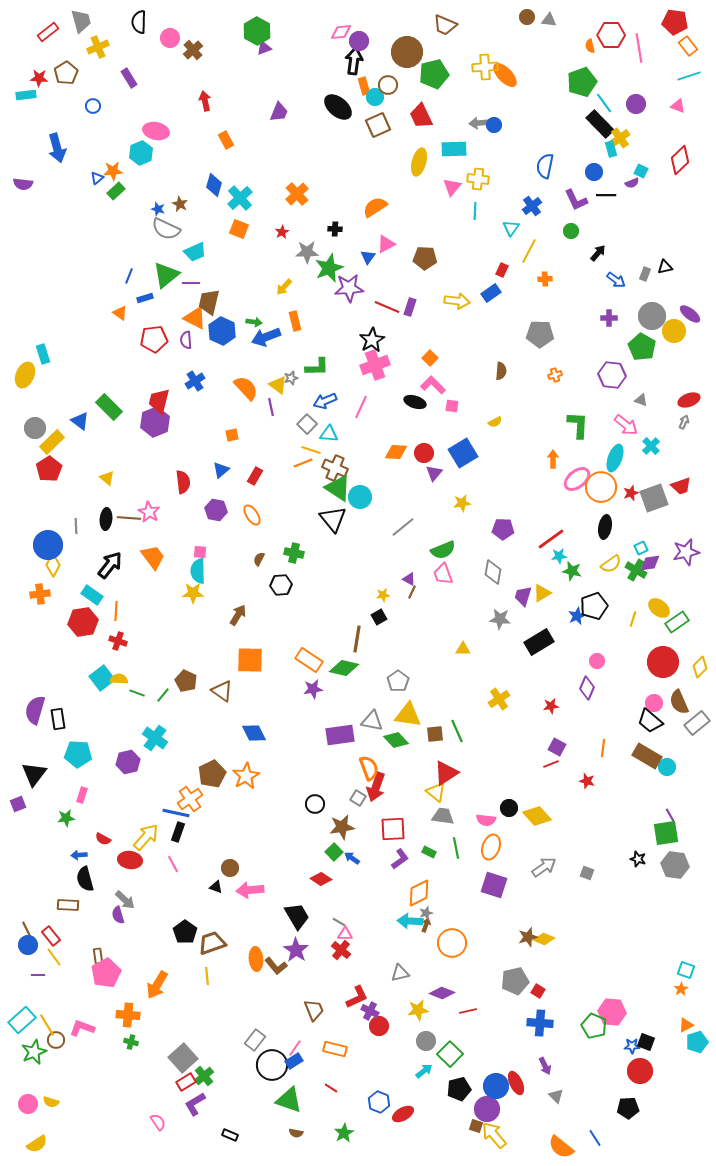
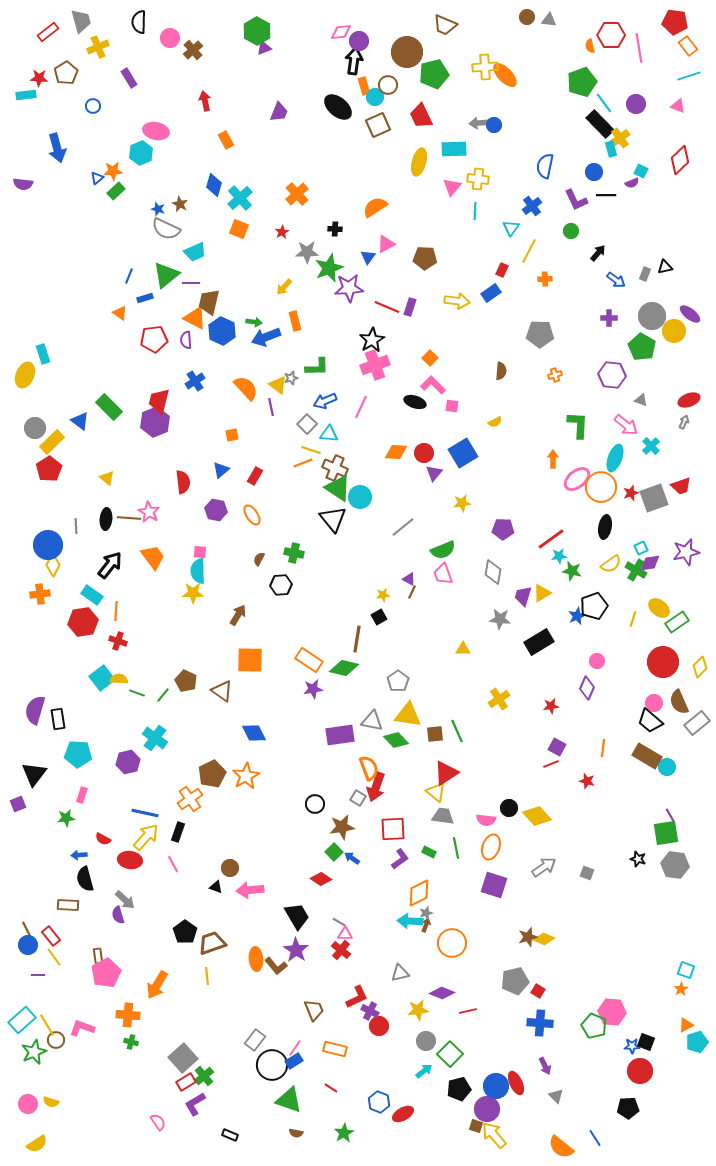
blue line at (176, 813): moved 31 px left
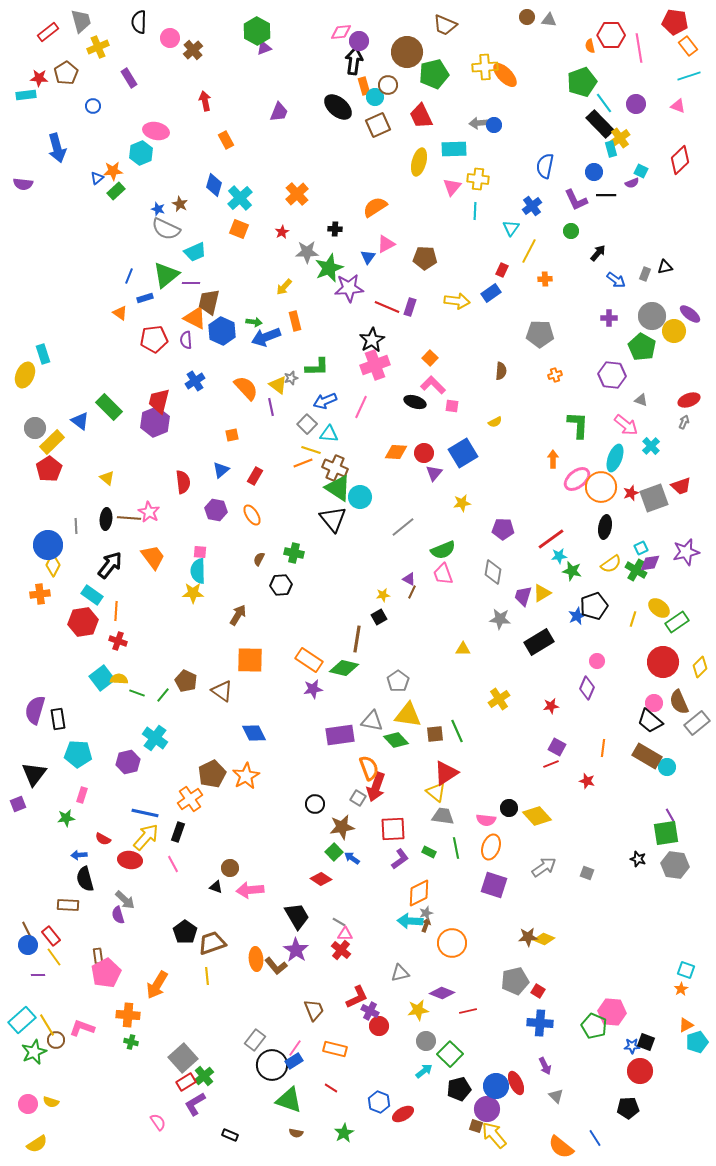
brown star at (528, 937): rotated 12 degrees clockwise
